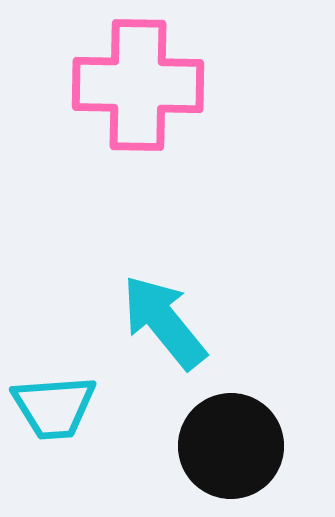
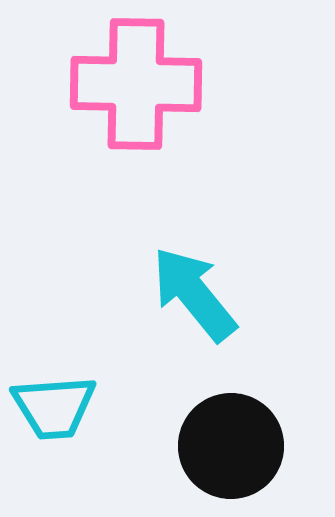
pink cross: moved 2 px left, 1 px up
cyan arrow: moved 30 px right, 28 px up
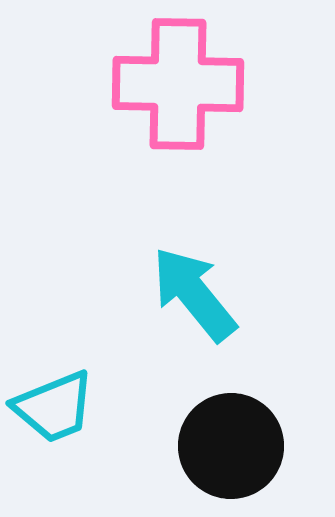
pink cross: moved 42 px right
cyan trapezoid: rotated 18 degrees counterclockwise
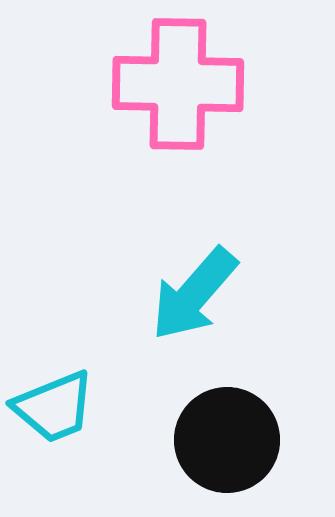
cyan arrow: rotated 100 degrees counterclockwise
black circle: moved 4 px left, 6 px up
